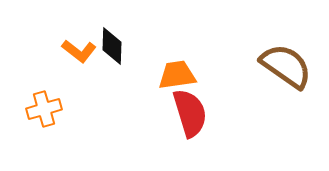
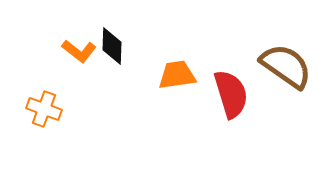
orange cross: rotated 36 degrees clockwise
red semicircle: moved 41 px right, 19 px up
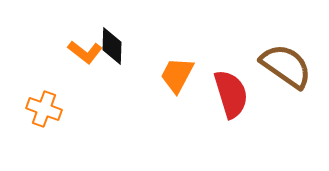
orange L-shape: moved 6 px right, 1 px down
orange trapezoid: rotated 54 degrees counterclockwise
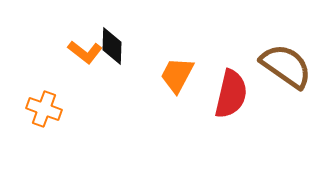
red semicircle: rotated 30 degrees clockwise
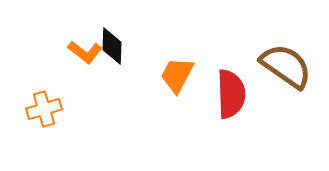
red semicircle: rotated 15 degrees counterclockwise
orange cross: rotated 36 degrees counterclockwise
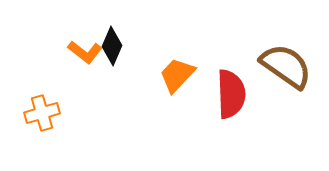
black diamond: rotated 21 degrees clockwise
orange trapezoid: rotated 15 degrees clockwise
orange cross: moved 2 px left, 4 px down
